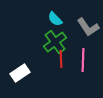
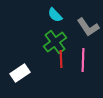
cyan semicircle: moved 4 px up
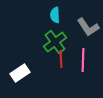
cyan semicircle: rotated 42 degrees clockwise
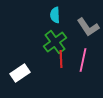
pink line: rotated 10 degrees clockwise
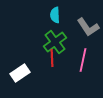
red line: moved 9 px left, 1 px up
